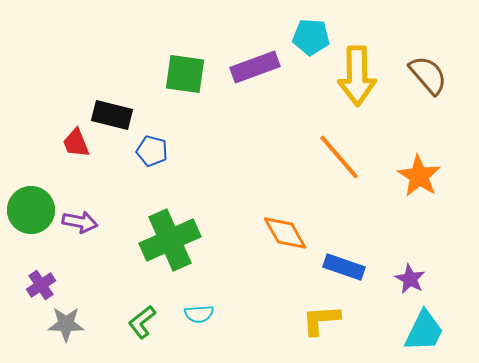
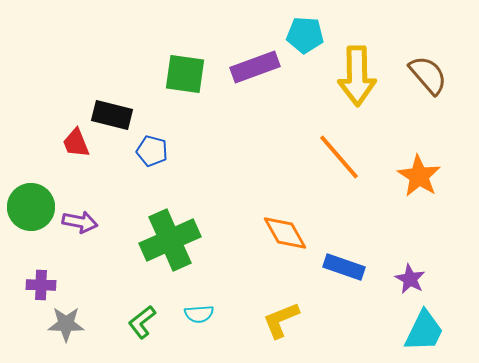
cyan pentagon: moved 6 px left, 2 px up
green circle: moved 3 px up
purple cross: rotated 36 degrees clockwise
yellow L-shape: moved 40 px left; rotated 18 degrees counterclockwise
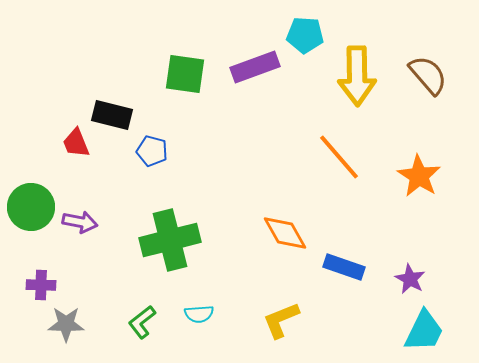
green cross: rotated 10 degrees clockwise
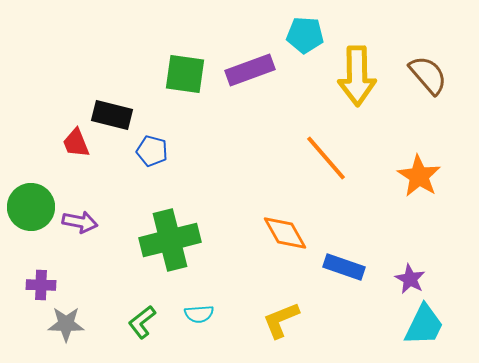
purple rectangle: moved 5 px left, 3 px down
orange line: moved 13 px left, 1 px down
cyan trapezoid: moved 6 px up
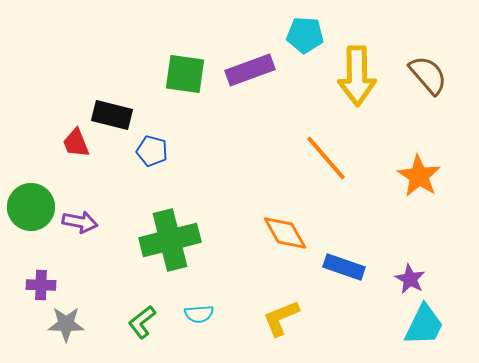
yellow L-shape: moved 2 px up
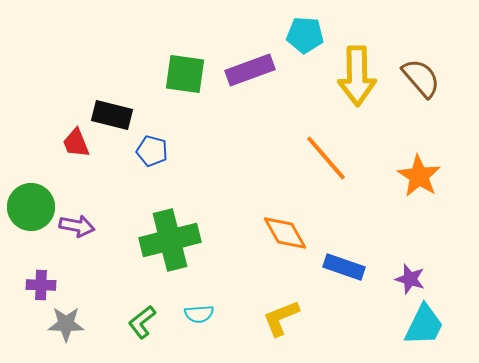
brown semicircle: moved 7 px left, 3 px down
purple arrow: moved 3 px left, 4 px down
purple star: rotated 12 degrees counterclockwise
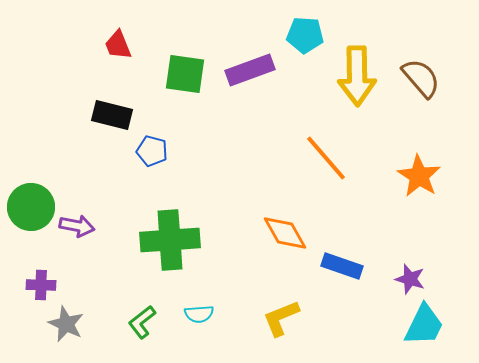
red trapezoid: moved 42 px right, 98 px up
green cross: rotated 10 degrees clockwise
blue rectangle: moved 2 px left, 1 px up
gray star: rotated 24 degrees clockwise
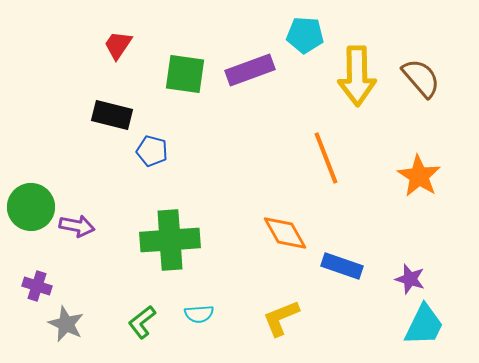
red trapezoid: rotated 56 degrees clockwise
orange line: rotated 20 degrees clockwise
purple cross: moved 4 px left, 1 px down; rotated 16 degrees clockwise
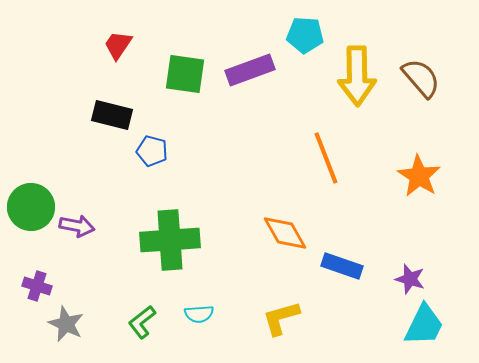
yellow L-shape: rotated 6 degrees clockwise
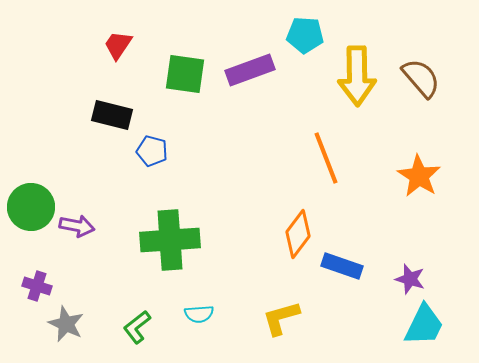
orange diamond: moved 13 px right, 1 px down; rotated 66 degrees clockwise
green L-shape: moved 5 px left, 5 px down
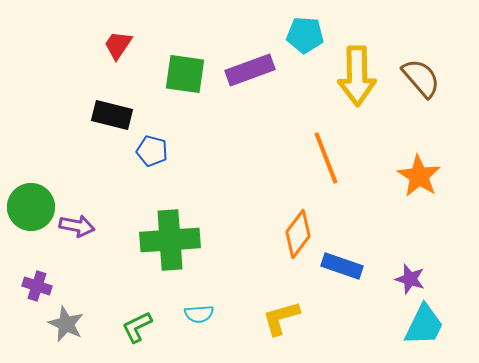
green L-shape: rotated 12 degrees clockwise
